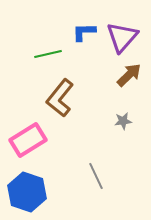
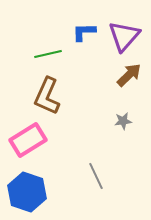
purple triangle: moved 2 px right, 1 px up
brown L-shape: moved 13 px left, 2 px up; rotated 15 degrees counterclockwise
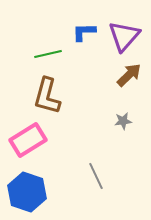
brown L-shape: rotated 9 degrees counterclockwise
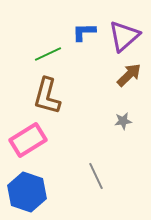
purple triangle: rotated 8 degrees clockwise
green line: rotated 12 degrees counterclockwise
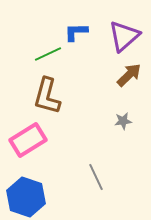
blue L-shape: moved 8 px left
gray line: moved 1 px down
blue hexagon: moved 1 px left, 5 px down
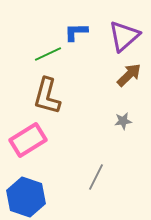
gray line: rotated 52 degrees clockwise
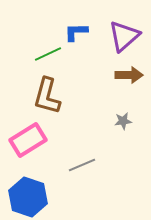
brown arrow: rotated 44 degrees clockwise
gray line: moved 14 px left, 12 px up; rotated 40 degrees clockwise
blue hexagon: moved 2 px right
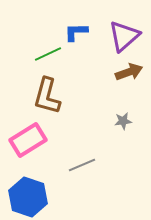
brown arrow: moved 3 px up; rotated 20 degrees counterclockwise
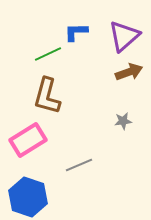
gray line: moved 3 px left
